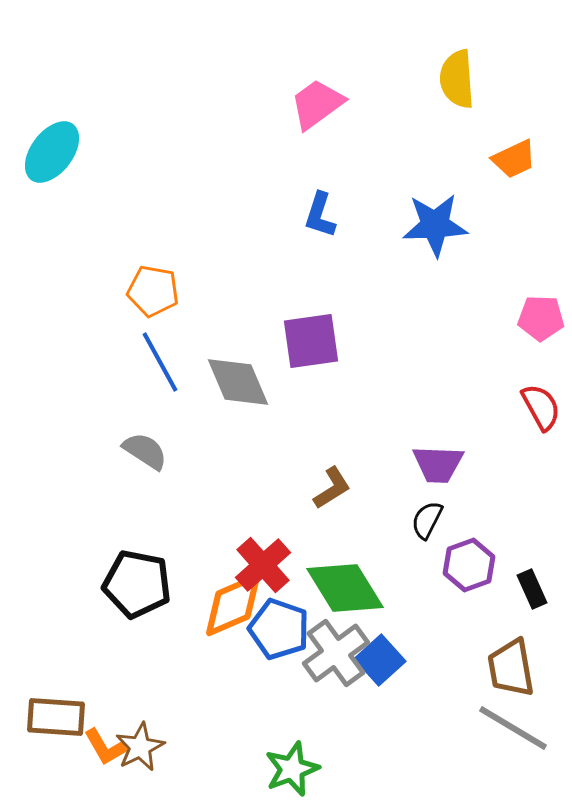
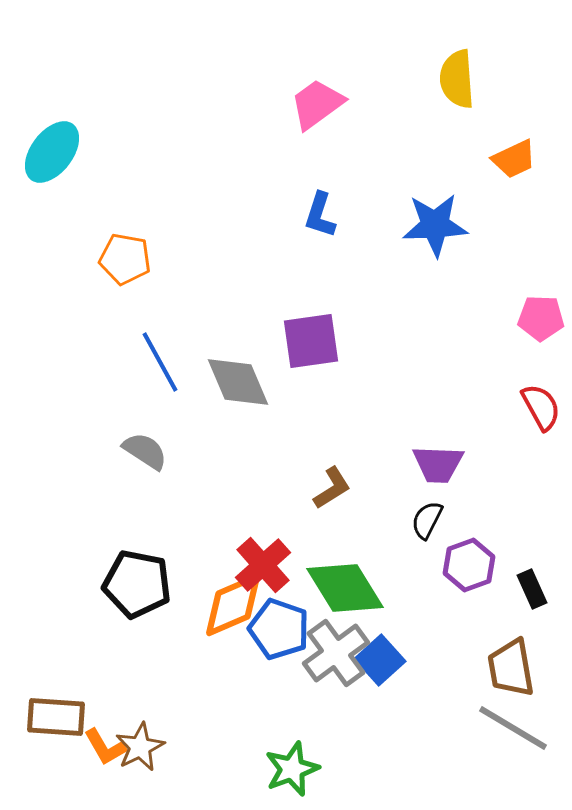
orange pentagon: moved 28 px left, 32 px up
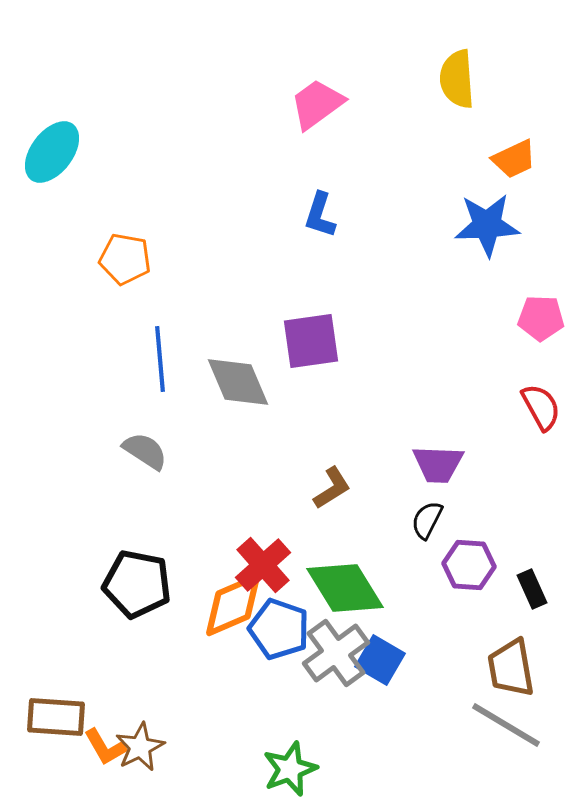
blue star: moved 52 px right
blue line: moved 3 px up; rotated 24 degrees clockwise
purple hexagon: rotated 24 degrees clockwise
blue square: rotated 18 degrees counterclockwise
gray line: moved 7 px left, 3 px up
green star: moved 2 px left
